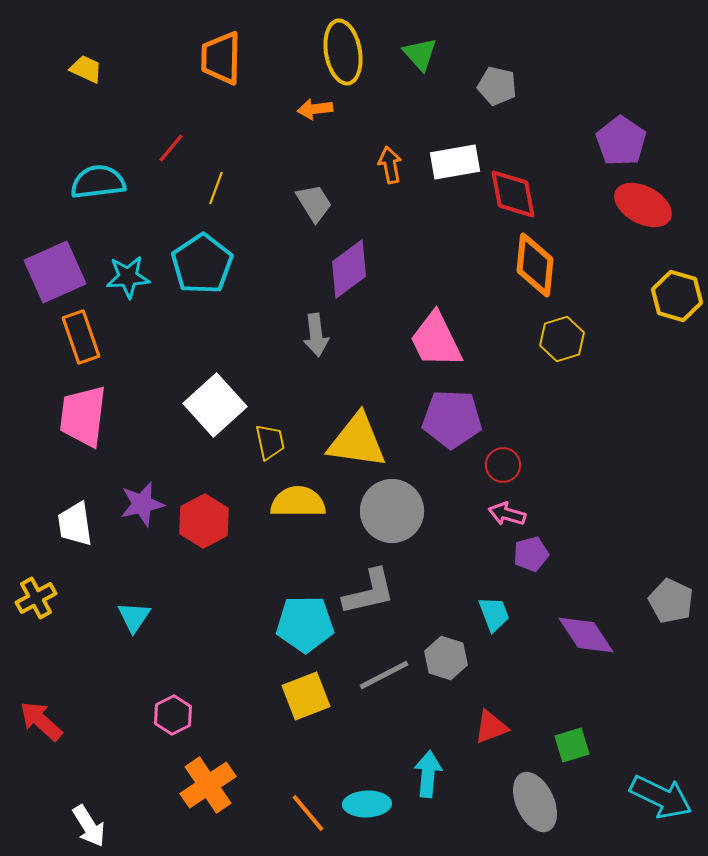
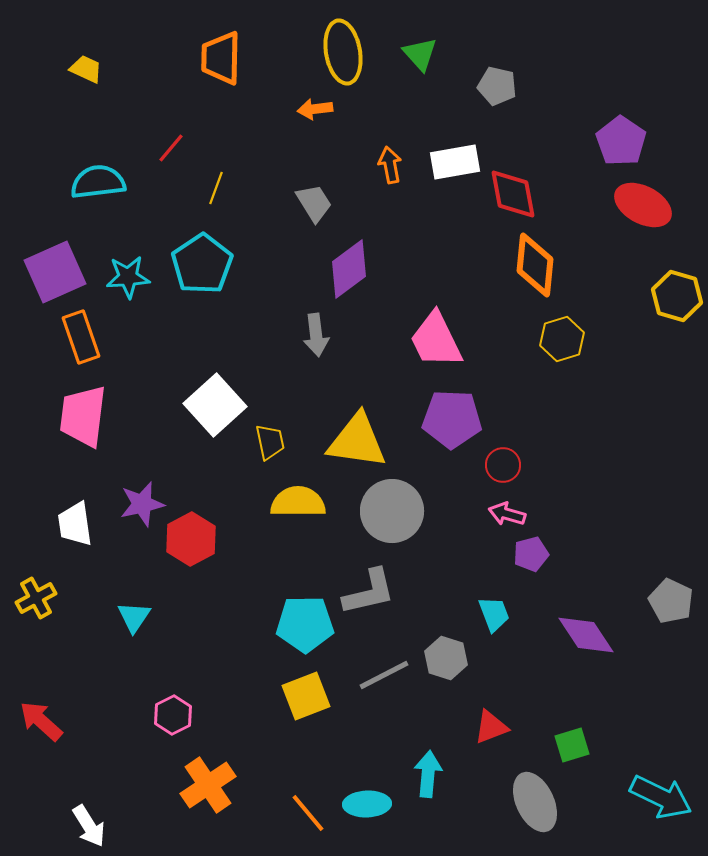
red hexagon at (204, 521): moved 13 px left, 18 px down
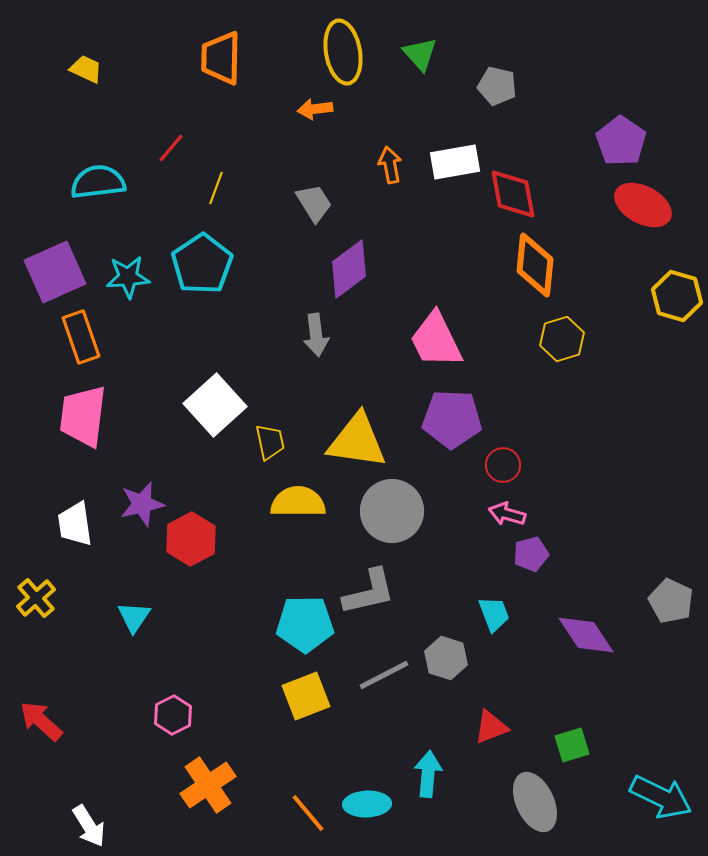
yellow cross at (36, 598): rotated 12 degrees counterclockwise
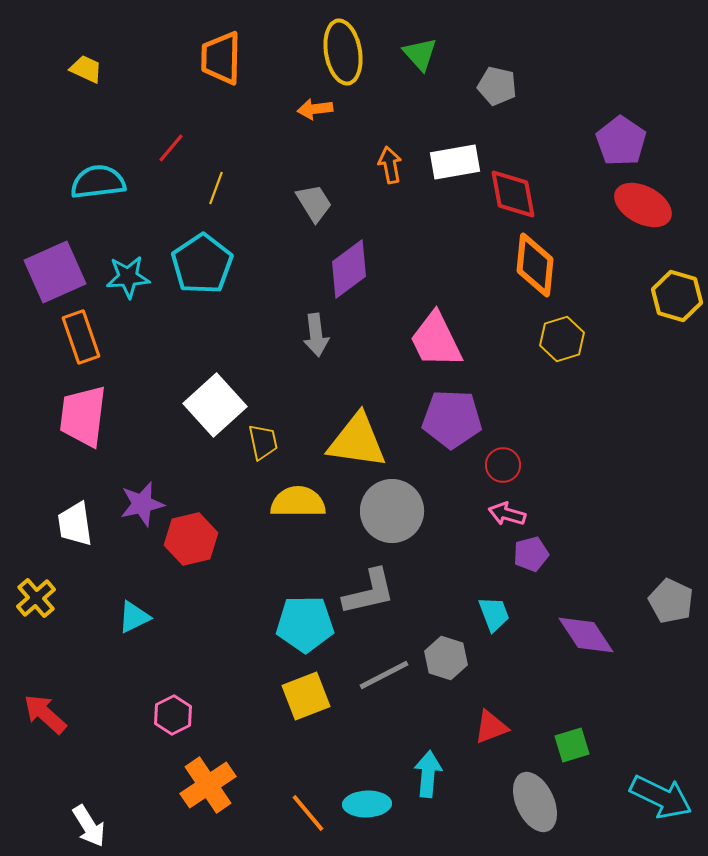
yellow trapezoid at (270, 442): moved 7 px left
red hexagon at (191, 539): rotated 15 degrees clockwise
cyan triangle at (134, 617): rotated 30 degrees clockwise
red arrow at (41, 721): moved 4 px right, 7 px up
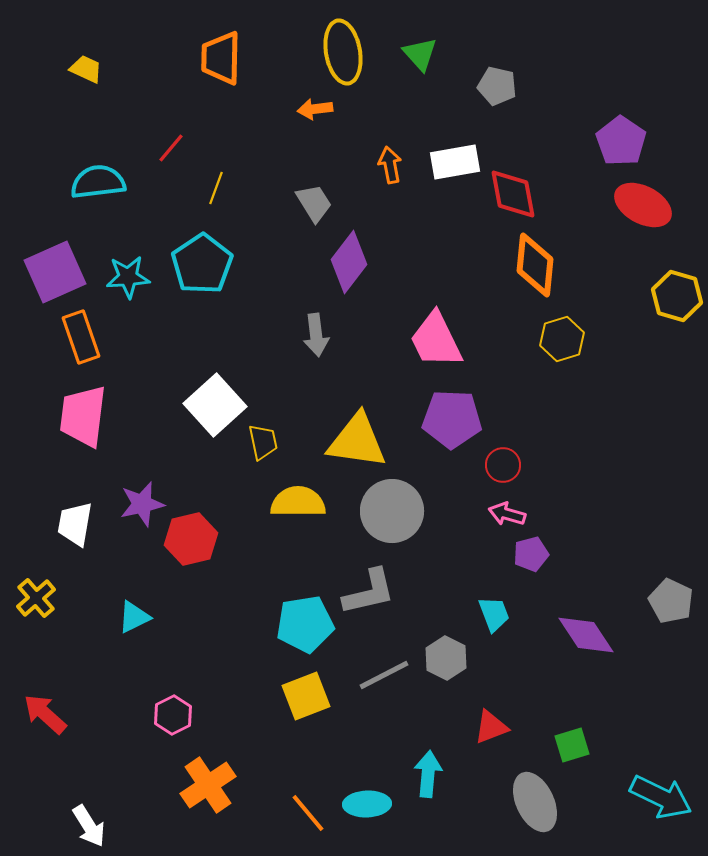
purple diamond at (349, 269): moved 7 px up; rotated 16 degrees counterclockwise
white trapezoid at (75, 524): rotated 18 degrees clockwise
cyan pentagon at (305, 624): rotated 8 degrees counterclockwise
gray hexagon at (446, 658): rotated 9 degrees clockwise
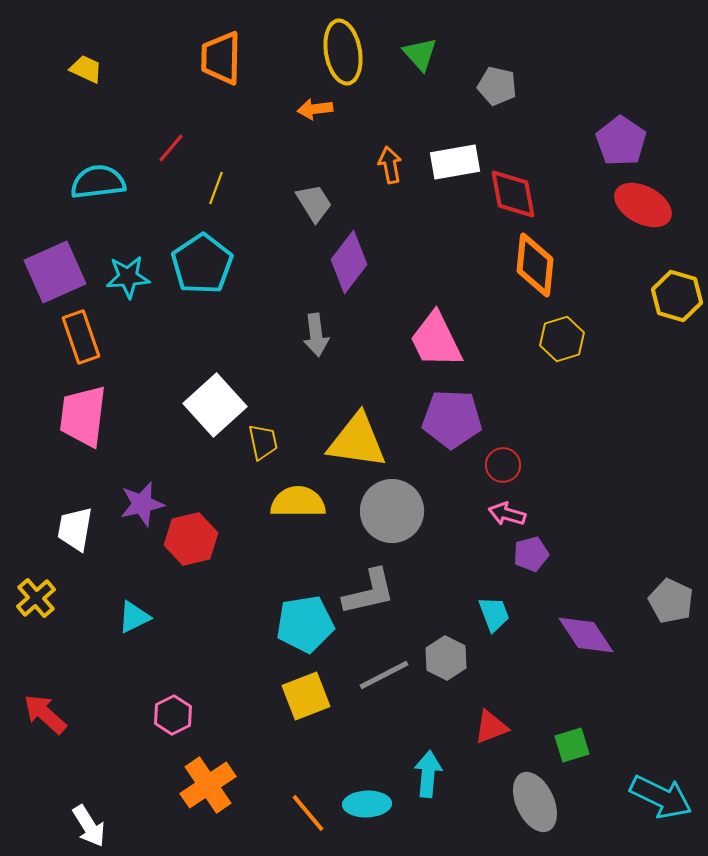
white trapezoid at (75, 524): moved 5 px down
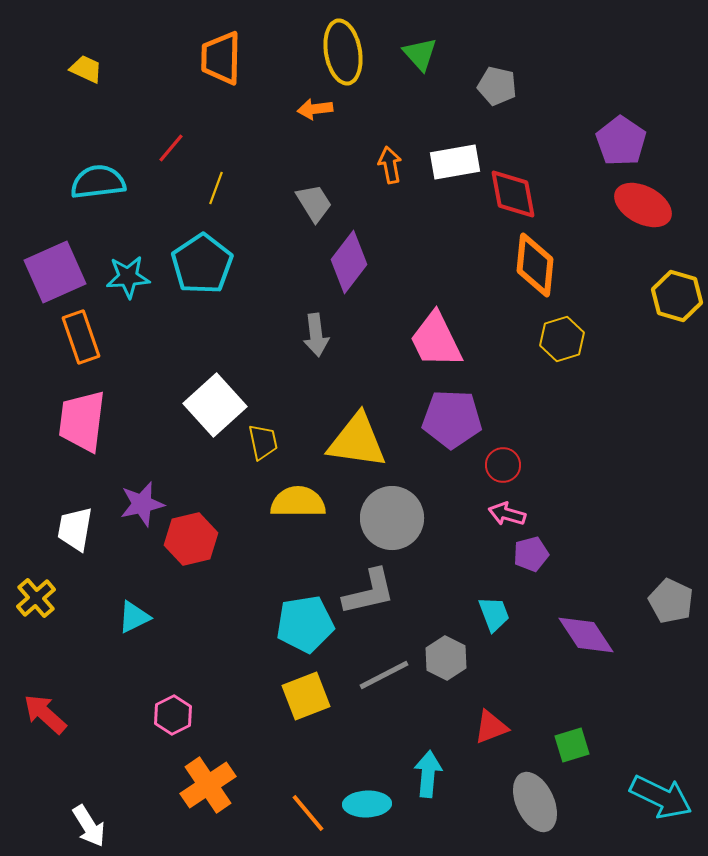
pink trapezoid at (83, 416): moved 1 px left, 5 px down
gray circle at (392, 511): moved 7 px down
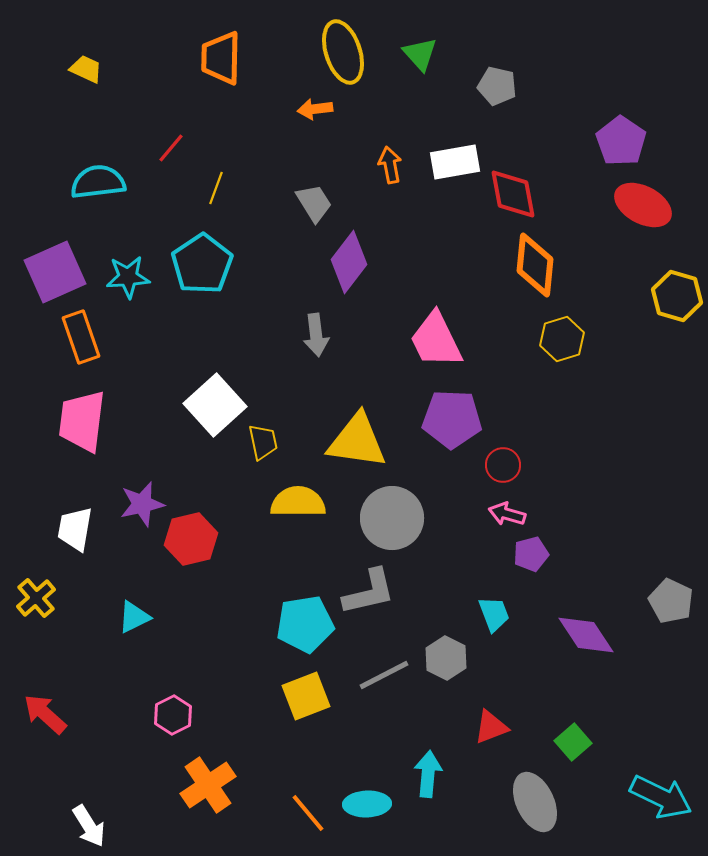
yellow ellipse at (343, 52): rotated 8 degrees counterclockwise
green square at (572, 745): moved 1 px right, 3 px up; rotated 24 degrees counterclockwise
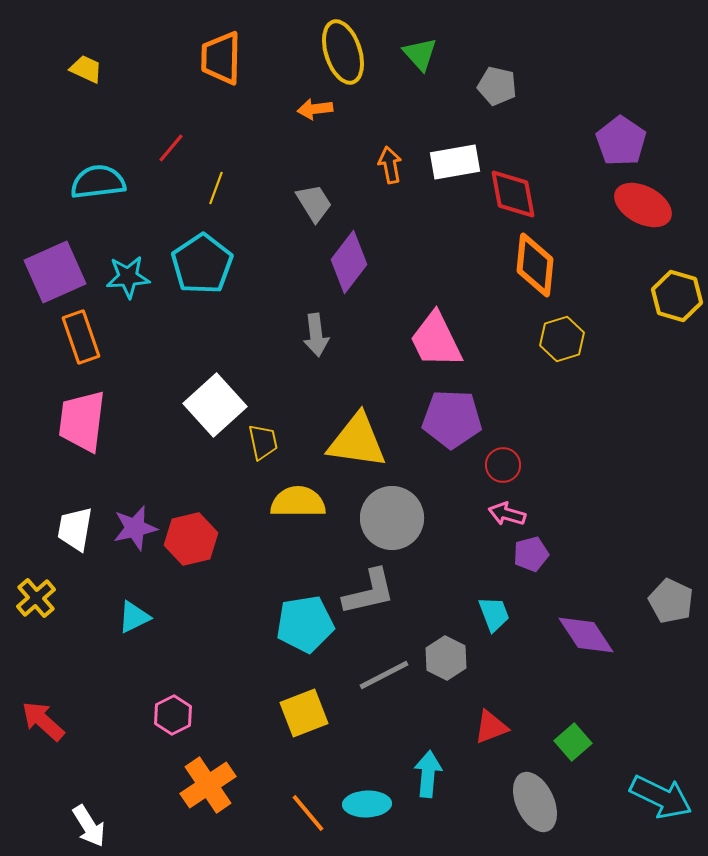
purple star at (142, 504): moved 7 px left, 24 px down
yellow square at (306, 696): moved 2 px left, 17 px down
red arrow at (45, 714): moved 2 px left, 7 px down
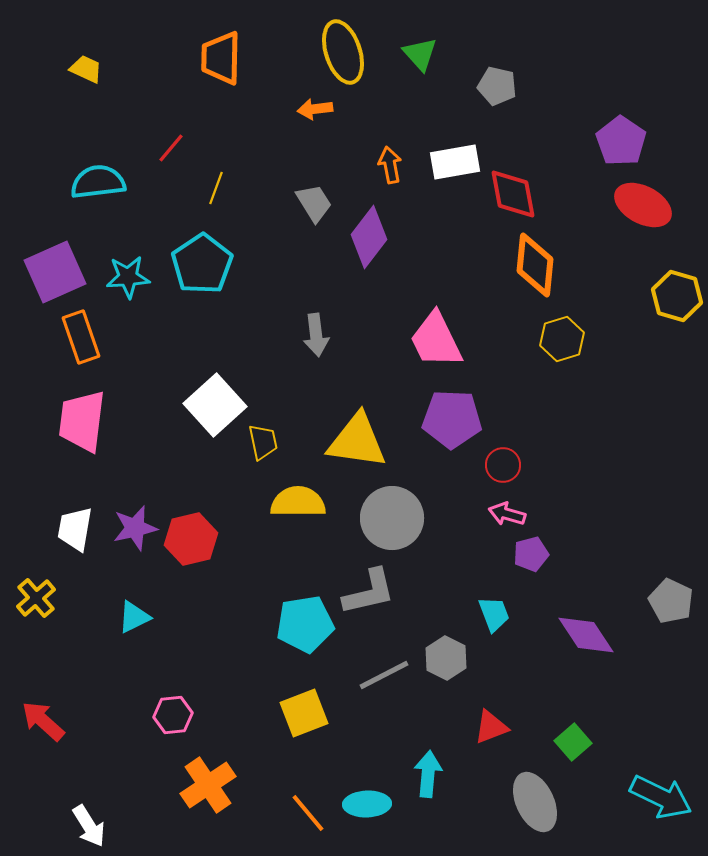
purple diamond at (349, 262): moved 20 px right, 25 px up
pink hexagon at (173, 715): rotated 21 degrees clockwise
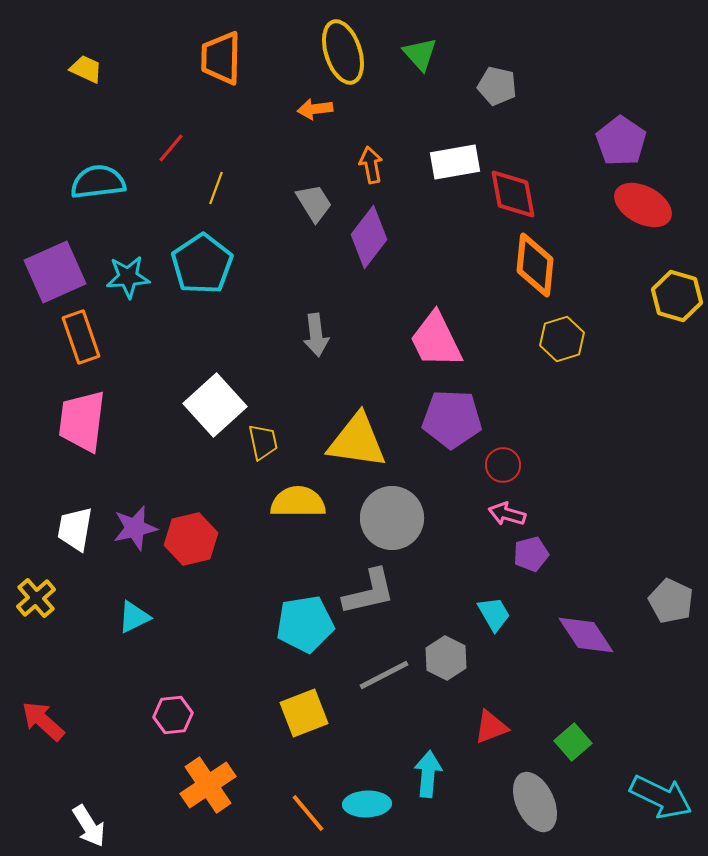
orange arrow at (390, 165): moved 19 px left
cyan trapezoid at (494, 614): rotated 9 degrees counterclockwise
